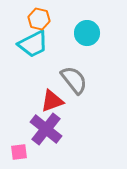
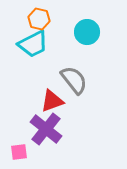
cyan circle: moved 1 px up
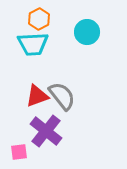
orange hexagon: rotated 20 degrees clockwise
cyan trapezoid: rotated 24 degrees clockwise
gray semicircle: moved 12 px left, 16 px down
red triangle: moved 15 px left, 5 px up
purple cross: moved 2 px down
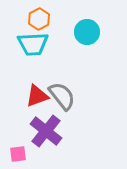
pink square: moved 1 px left, 2 px down
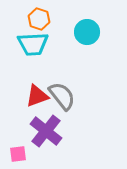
orange hexagon: rotated 15 degrees counterclockwise
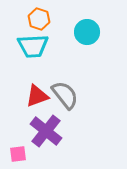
cyan trapezoid: moved 2 px down
gray semicircle: moved 3 px right, 1 px up
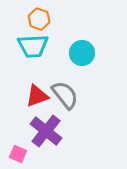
cyan circle: moved 5 px left, 21 px down
pink square: rotated 30 degrees clockwise
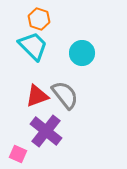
cyan trapezoid: rotated 132 degrees counterclockwise
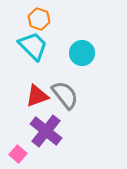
pink square: rotated 18 degrees clockwise
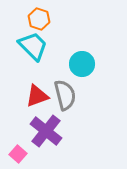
cyan circle: moved 11 px down
gray semicircle: rotated 24 degrees clockwise
